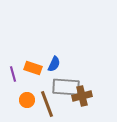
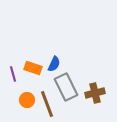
gray rectangle: rotated 60 degrees clockwise
brown cross: moved 13 px right, 3 px up
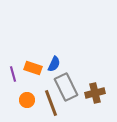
brown line: moved 4 px right, 1 px up
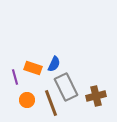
purple line: moved 2 px right, 3 px down
brown cross: moved 1 px right, 3 px down
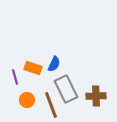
gray rectangle: moved 2 px down
brown cross: rotated 12 degrees clockwise
brown line: moved 2 px down
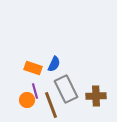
purple line: moved 20 px right, 14 px down
